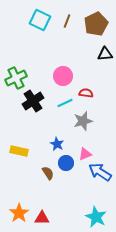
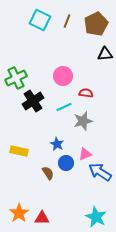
cyan line: moved 1 px left, 4 px down
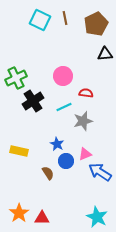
brown line: moved 2 px left, 3 px up; rotated 32 degrees counterclockwise
blue circle: moved 2 px up
cyan star: moved 1 px right
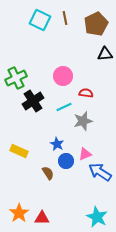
yellow rectangle: rotated 12 degrees clockwise
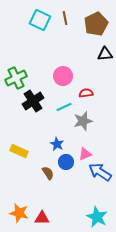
red semicircle: rotated 16 degrees counterclockwise
blue circle: moved 1 px down
orange star: rotated 24 degrees counterclockwise
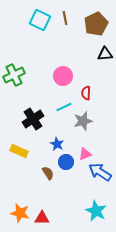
green cross: moved 2 px left, 3 px up
red semicircle: rotated 80 degrees counterclockwise
black cross: moved 18 px down
orange star: moved 1 px right
cyan star: moved 1 px left, 6 px up
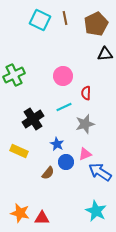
gray star: moved 2 px right, 3 px down
brown semicircle: rotated 72 degrees clockwise
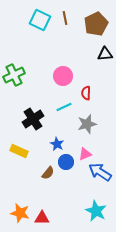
gray star: moved 2 px right
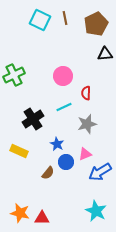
blue arrow: rotated 65 degrees counterclockwise
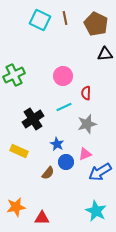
brown pentagon: rotated 20 degrees counterclockwise
orange star: moved 4 px left, 6 px up; rotated 24 degrees counterclockwise
